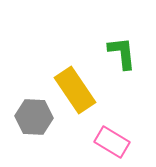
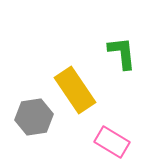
gray hexagon: rotated 12 degrees counterclockwise
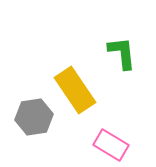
pink rectangle: moved 1 px left, 3 px down
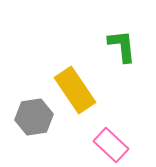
green L-shape: moved 7 px up
pink rectangle: rotated 12 degrees clockwise
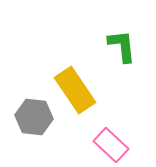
gray hexagon: rotated 15 degrees clockwise
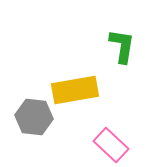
green L-shape: rotated 15 degrees clockwise
yellow rectangle: rotated 66 degrees counterclockwise
